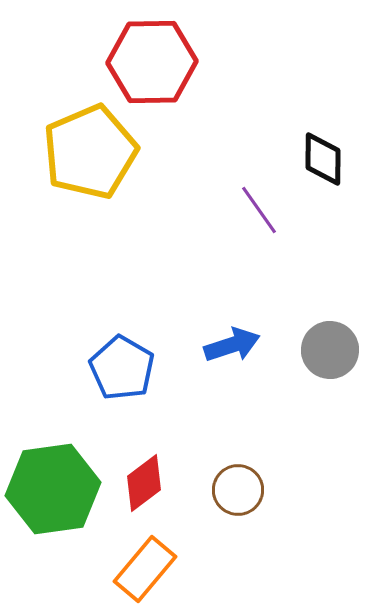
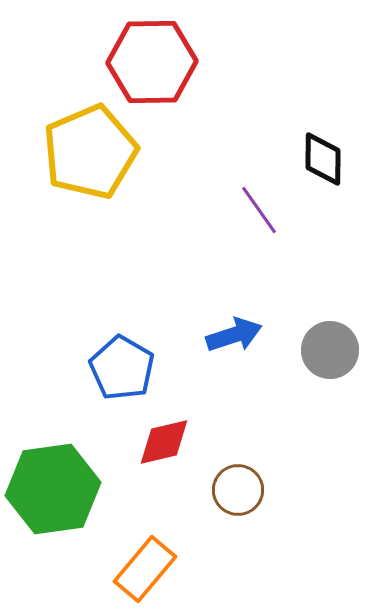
blue arrow: moved 2 px right, 10 px up
red diamond: moved 20 px right, 41 px up; rotated 24 degrees clockwise
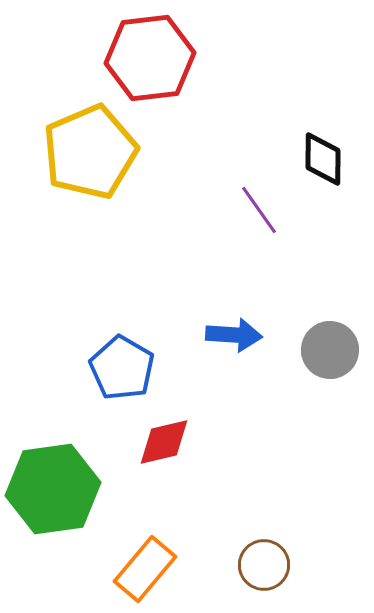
red hexagon: moved 2 px left, 4 px up; rotated 6 degrees counterclockwise
blue arrow: rotated 22 degrees clockwise
brown circle: moved 26 px right, 75 px down
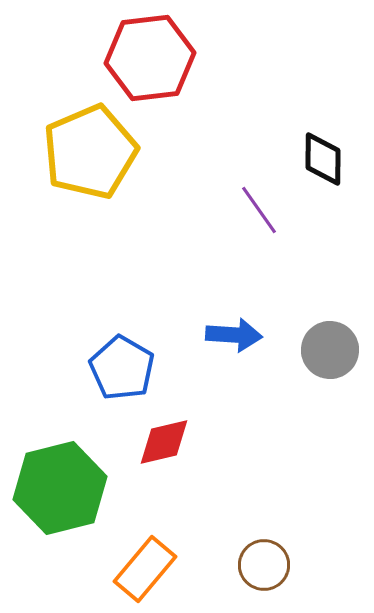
green hexagon: moved 7 px right, 1 px up; rotated 6 degrees counterclockwise
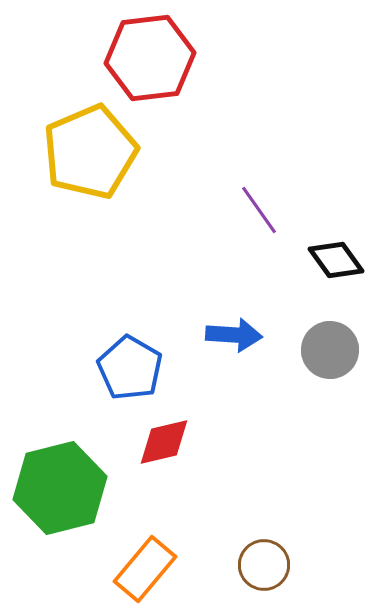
black diamond: moved 13 px right, 101 px down; rotated 36 degrees counterclockwise
blue pentagon: moved 8 px right
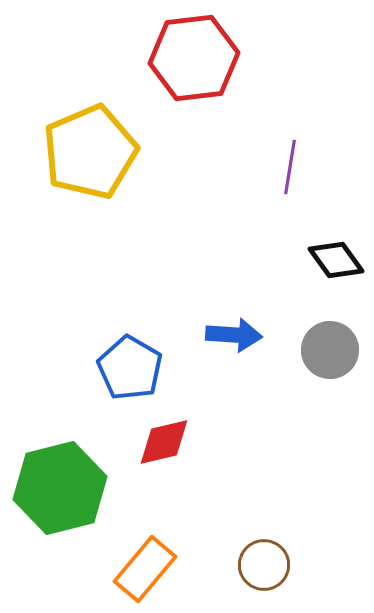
red hexagon: moved 44 px right
purple line: moved 31 px right, 43 px up; rotated 44 degrees clockwise
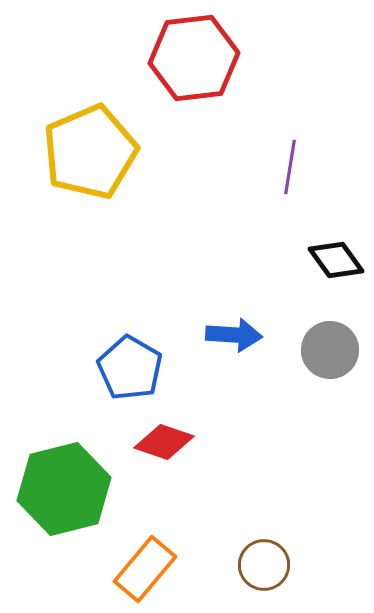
red diamond: rotated 32 degrees clockwise
green hexagon: moved 4 px right, 1 px down
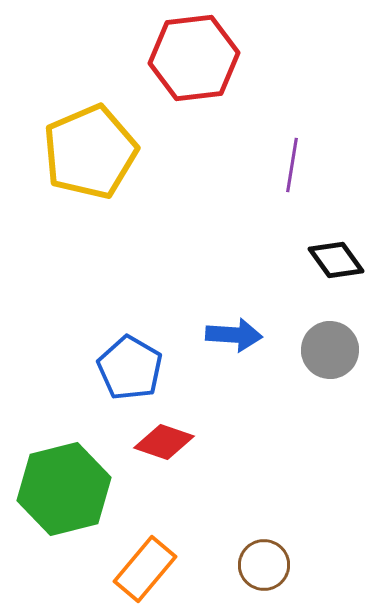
purple line: moved 2 px right, 2 px up
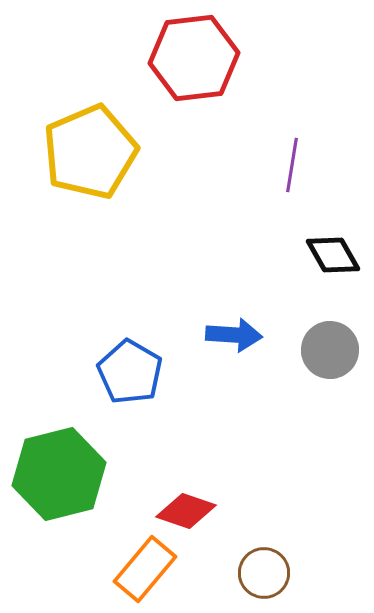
black diamond: moved 3 px left, 5 px up; rotated 6 degrees clockwise
blue pentagon: moved 4 px down
red diamond: moved 22 px right, 69 px down
green hexagon: moved 5 px left, 15 px up
brown circle: moved 8 px down
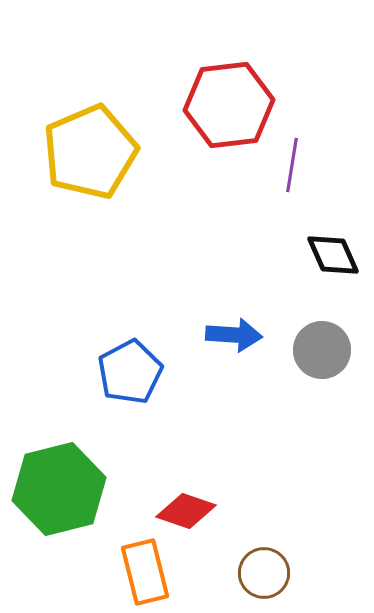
red hexagon: moved 35 px right, 47 px down
black diamond: rotated 6 degrees clockwise
gray circle: moved 8 px left
blue pentagon: rotated 14 degrees clockwise
green hexagon: moved 15 px down
orange rectangle: moved 3 px down; rotated 54 degrees counterclockwise
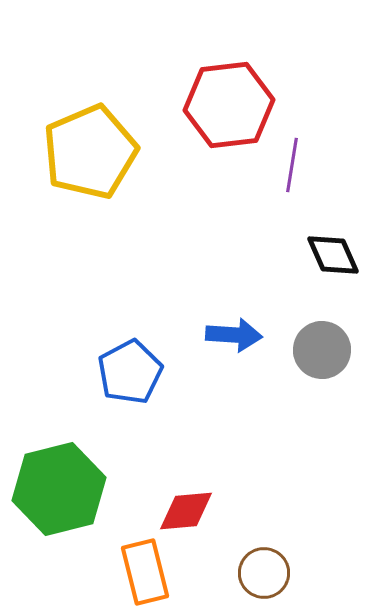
red diamond: rotated 24 degrees counterclockwise
